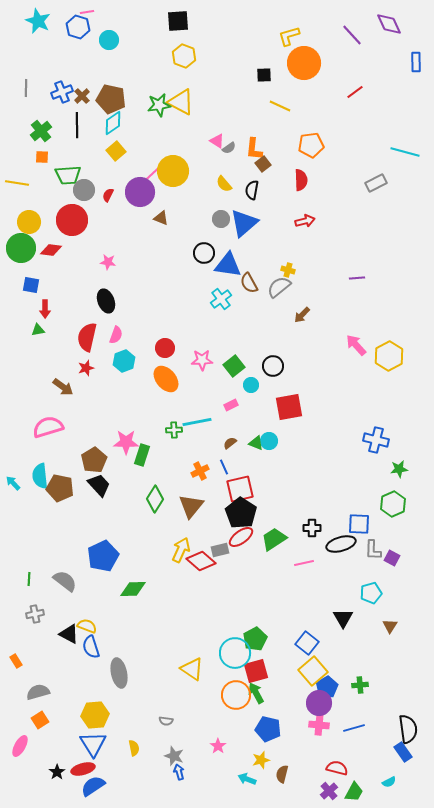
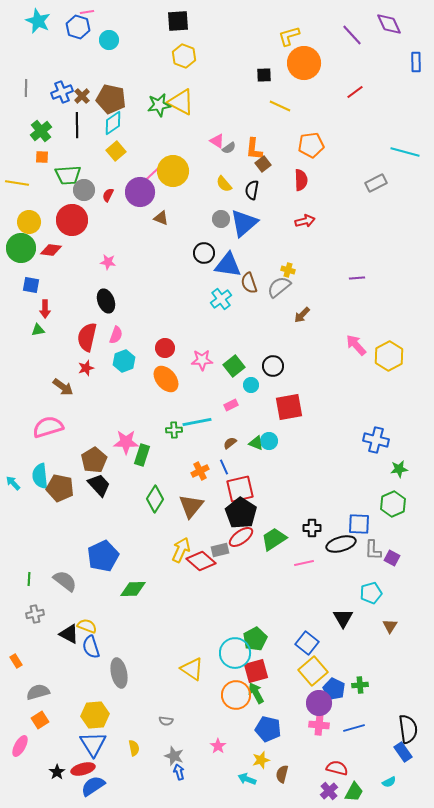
brown semicircle at (249, 283): rotated 10 degrees clockwise
blue pentagon at (327, 687): moved 7 px right, 2 px down; rotated 15 degrees counterclockwise
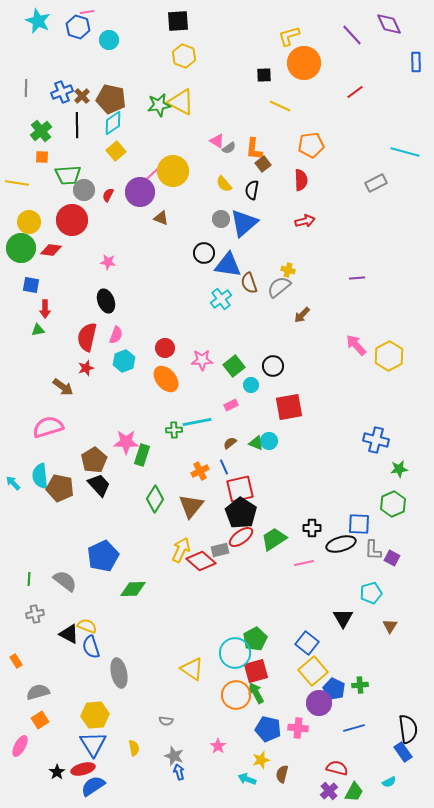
pink cross at (319, 725): moved 21 px left, 3 px down
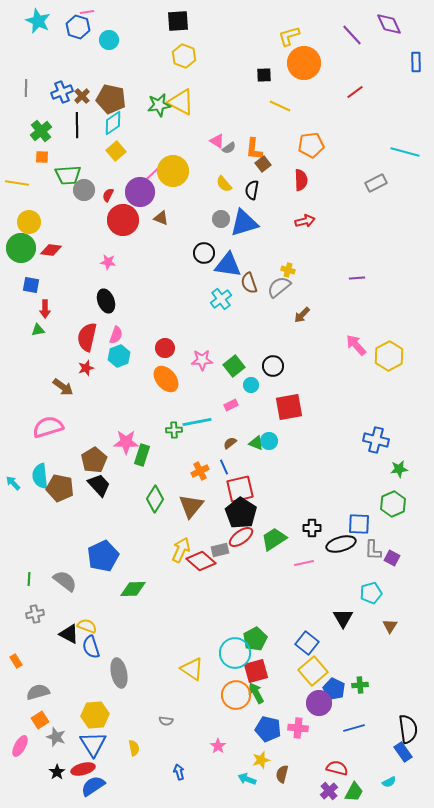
red circle at (72, 220): moved 51 px right
blue triangle at (244, 223): rotated 24 degrees clockwise
cyan hexagon at (124, 361): moved 5 px left, 5 px up
gray star at (174, 756): moved 118 px left, 19 px up
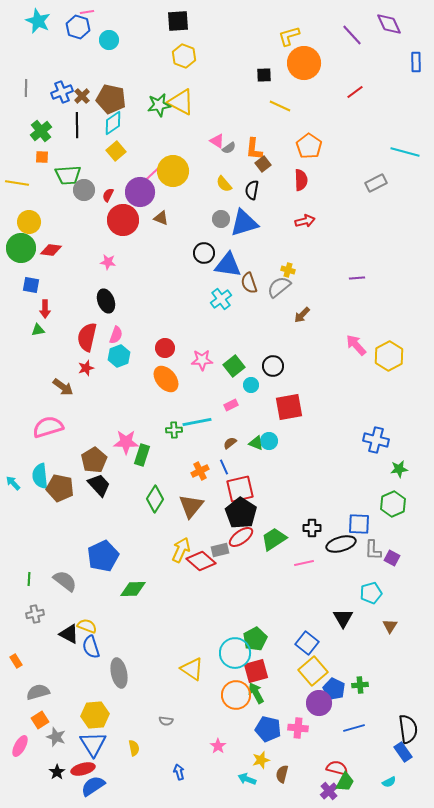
orange pentagon at (311, 145): moved 2 px left, 1 px down; rotated 30 degrees counterclockwise
green trapezoid at (354, 792): moved 9 px left, 10 px up
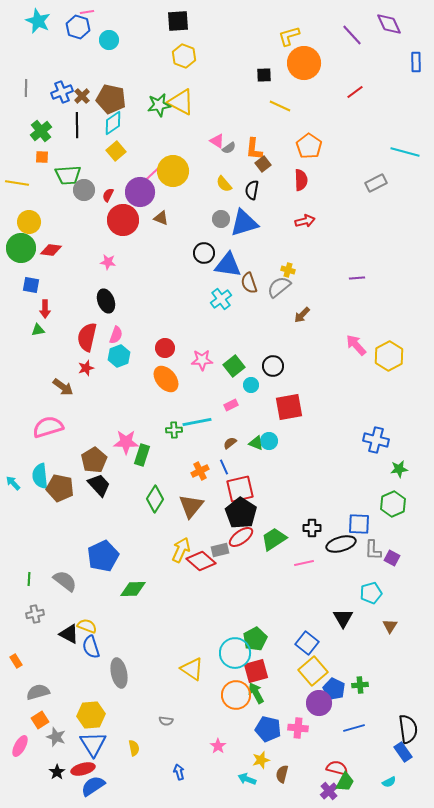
yellow hexagon at (95, 715): moved 4 px left
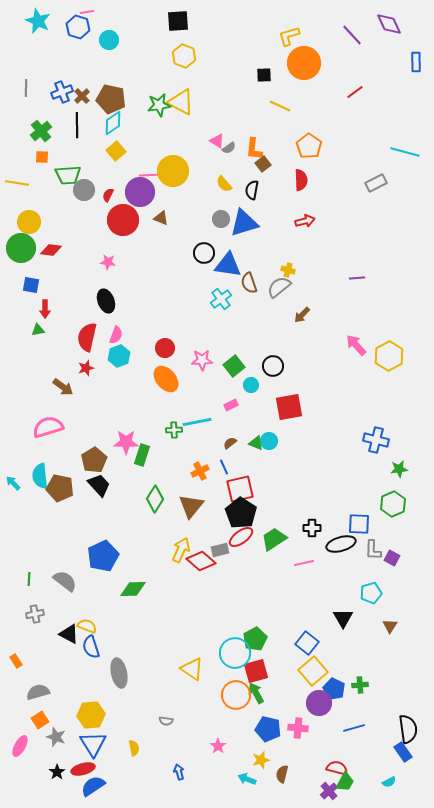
pink line at (151, 175): rotated 40 degrees clockwise
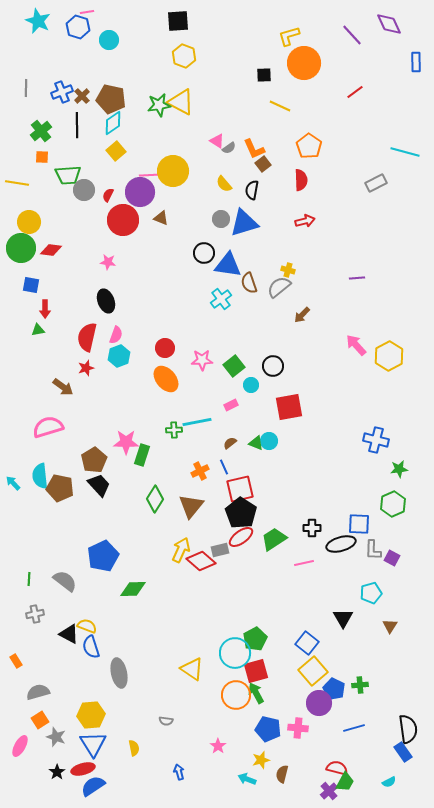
orange L-shape at (254, 149): rotated 30 degrees counterclockwise
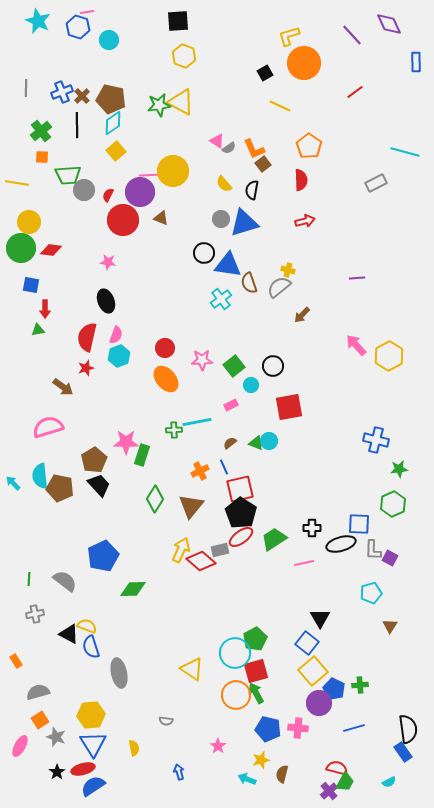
black square at (264, 75): moved 1 px right, 2 px up; rotated 28 degrees counterclockwise
purple square at (392, 558): moved 2 px left
black triangle at (343, 618): moved 23 px left
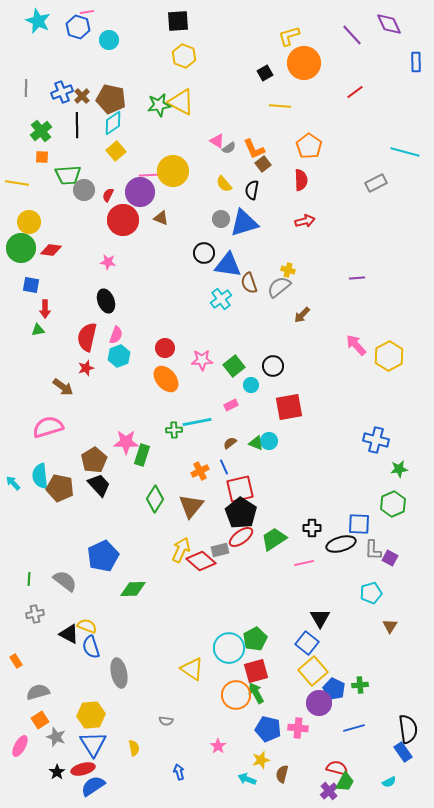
yellow line at (280, 106): rotated 20 degrees counterclockwise
cyan circle at (235, 653): moved 6 px left, 5 px up
